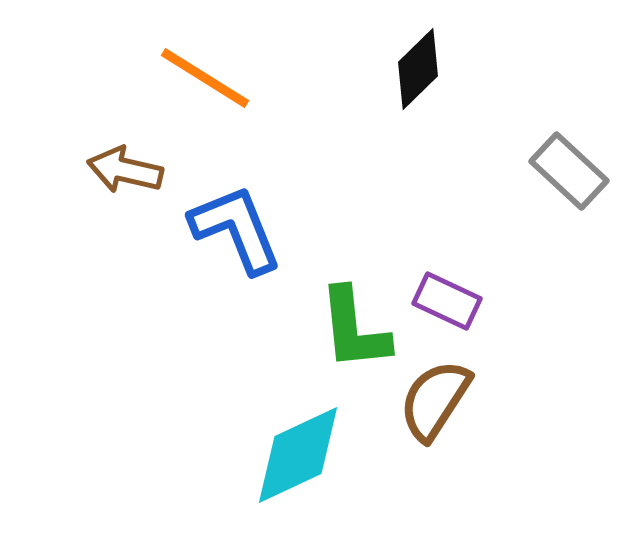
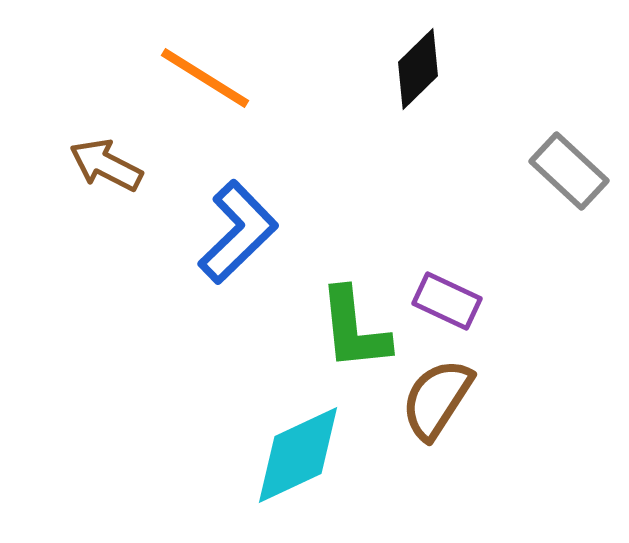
brown arrow: moved 19 px left, 5 px up; rotated 14 degrees clockwise
blue L-shape: moved 2 px right, 3 px down; rotated 68 degrees clockwise
brown semicircle: moved 2 px right, 1 px up
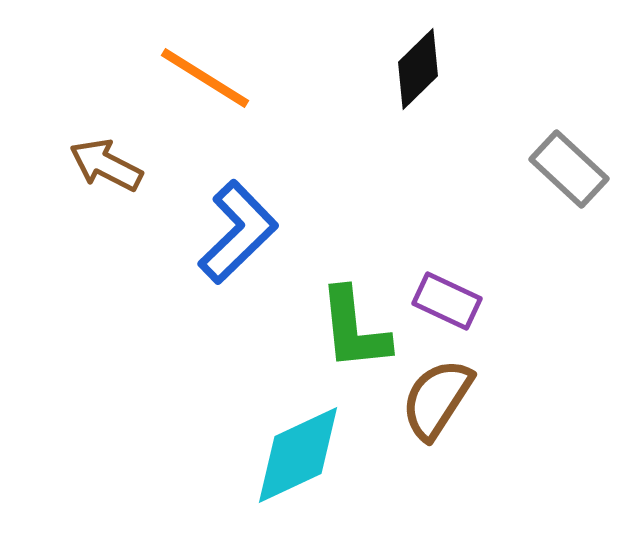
gray rectangle: moved 2 px up
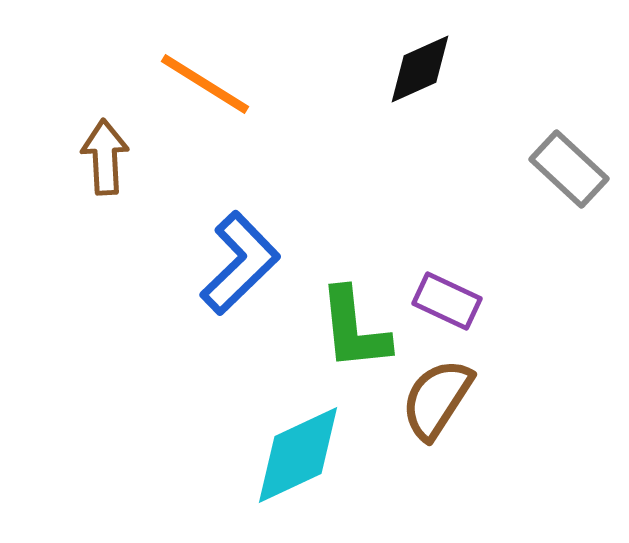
black diamond: moved 2 px right; rotated 20 degrees clockwise
orange line: moved 6 px down
brown arrow: moved 1 px left, 8 px up; rotated 60 degrees clockwise
blue L-shape: moved 2 px right, 31 px down
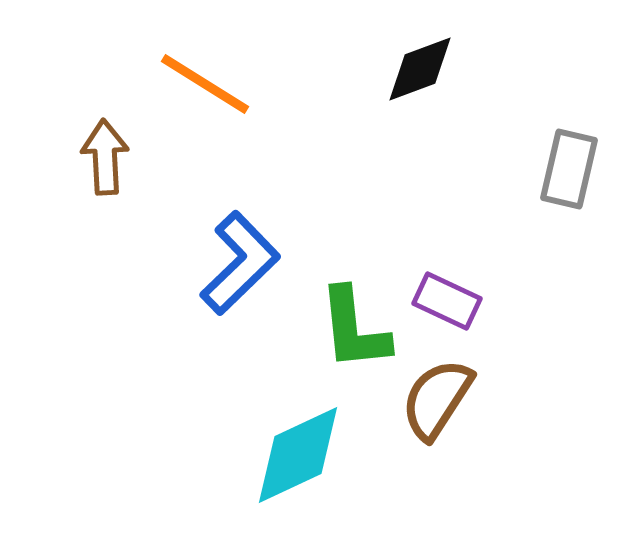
black diamond: rotated 4 degrees clockwise
gray rectangle: rotated 60 degrees clockwise
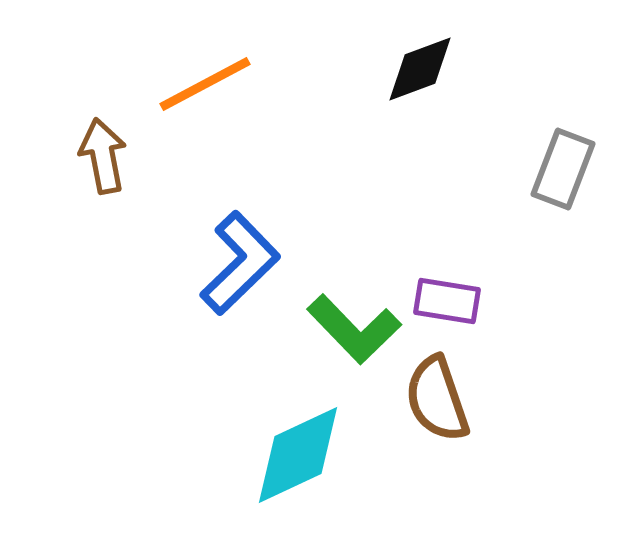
orange line: rotated 60 degrees counterclockwise
brown arrow: moved 2 px left, 1 px up; rotated 8 degrees counterclockwise
gray rectangle: moved 6 px left; rotated 8 degrees clockwise
purple rectangle: rotated 16 degrees counterclockwise
green L-shape: rotated 38 degrees counterclockwise
brown semicircle: rotated 52 degrees counterclockwise
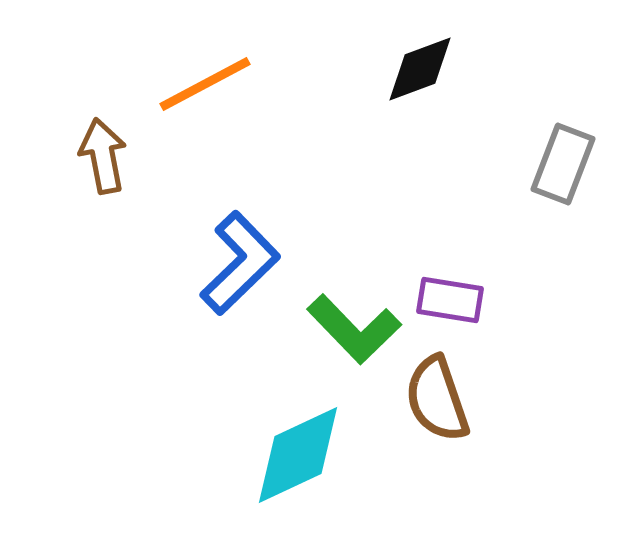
gray rectangle: moved 5 px up
purple rectangle: moved 3 px right, 1 px up
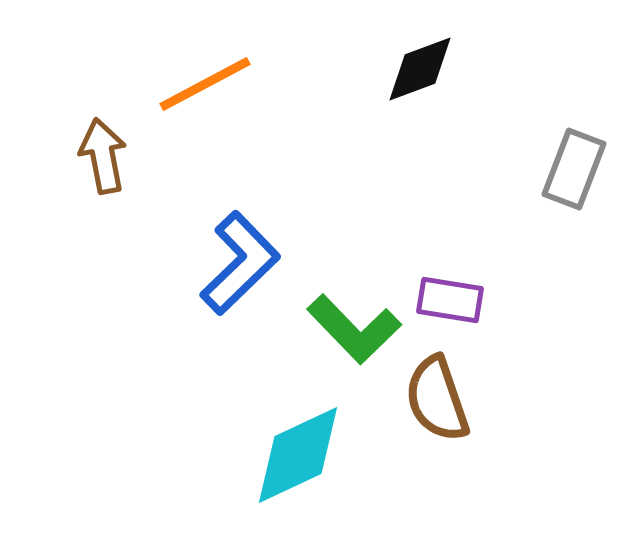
gray rectangle: moved 11 px right, 5 px down
